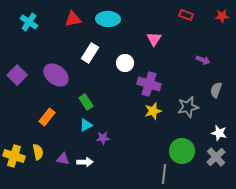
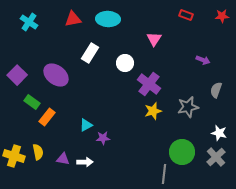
purple cross: rotated 20 degrees clockwise
green rectangle: moved 54 px left; rotated 21 degrees counterclockwise
green circle: moved 1 px down
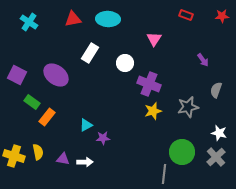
purple arrow: rotated 32 degrees clockwise
purple square: rotated 18 degrees counterclockwise
purple cross: rotated 15 degrees counterclockwise
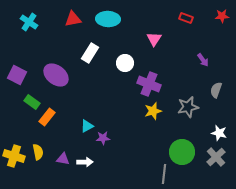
red rectangle: moved 3 px down
cyan triangle: moved 1 px right, 1 px down
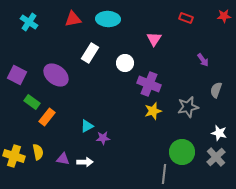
red star: moved 2 px right
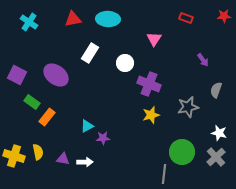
yellow star: moved 2 px left, 4 px down
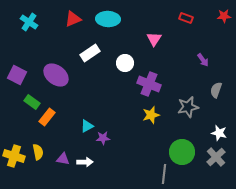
red triangle: rotated 12 degrees counterclockwise
white rectangle: rotated 24 degrees clockwise
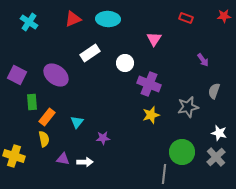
gray semicircle: moved 2 px left, 1 px down
green rectangle: rotated 49 degrees clockwise
cyan triangle: moved 10 px left, 4 px up; rotated 24 degrees counterclockwise
yellow semicircle: moved 6 px right, 13 px up
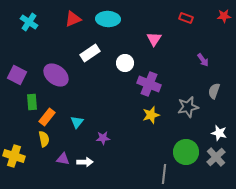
green circle: moved 4 px right
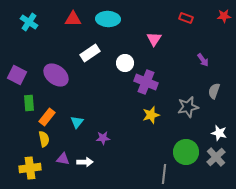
red triangle: rotated 24 degrees clockwise
purple cross: moved 3 px left, 2 px up
green rectangle: moved 3 px left, 1 px down
yellow cross: moved 16 px right, 12 px down; rotated 25 degrees counterclockwise
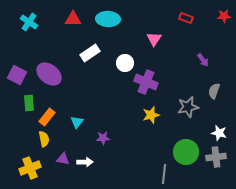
purple ellipse: moved 7 px left, 1 px up
gray cross: rotated 36 degrees clockwise
yellow cross: rotated 15 degrees counterclockwise
